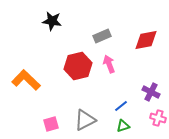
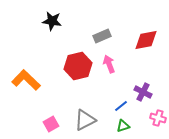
purple cross: moved 8 px left
pink square: rotated 14 degrees counterclockwise
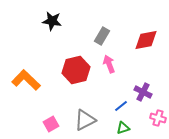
gray rectangle: rotated 36 degrees counterclockwise
red hexagon: moved 2 px left, 4 px down
green triangle: moved 2 px down
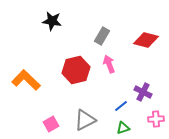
red diamond: rotated 25 degrees clockwise
pink cross: moved 2 px left, 1 px down; rotated 21 degrees counterclockwise
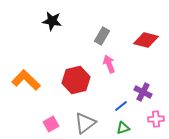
red hexagon: moved 10 px down
gray triangle: moved 3 px down; rotated 10 degrees counterclockwise
